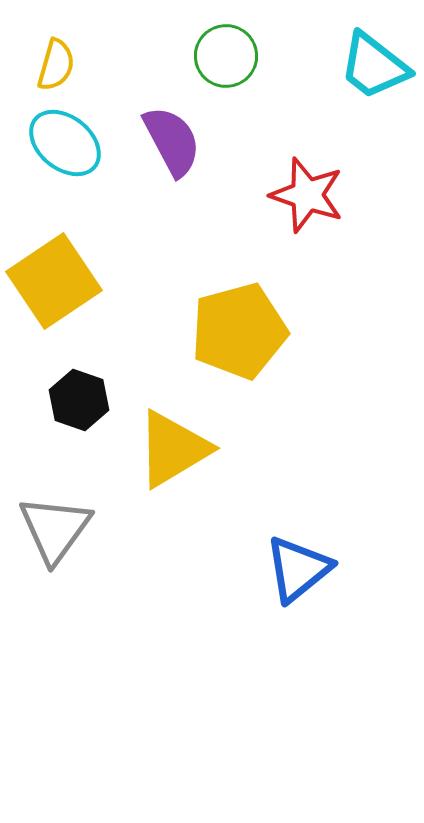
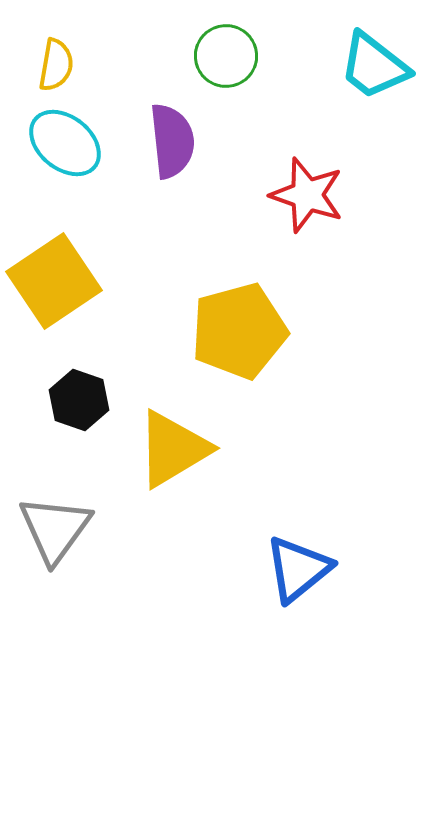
yellow semicircle: rotated 6 degrees counterclockwise
purple semicircle: rotated 22 degrees clockwise
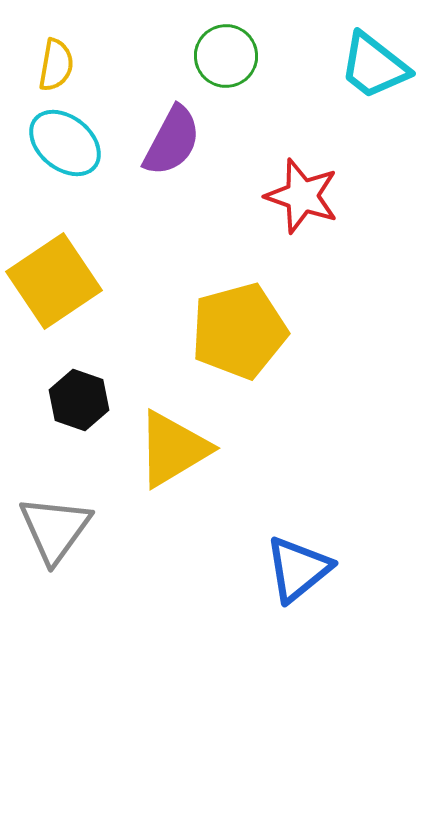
purple semicircle: rotated 34 degrees clockwise
red star: moved 5 px left, 1 px down
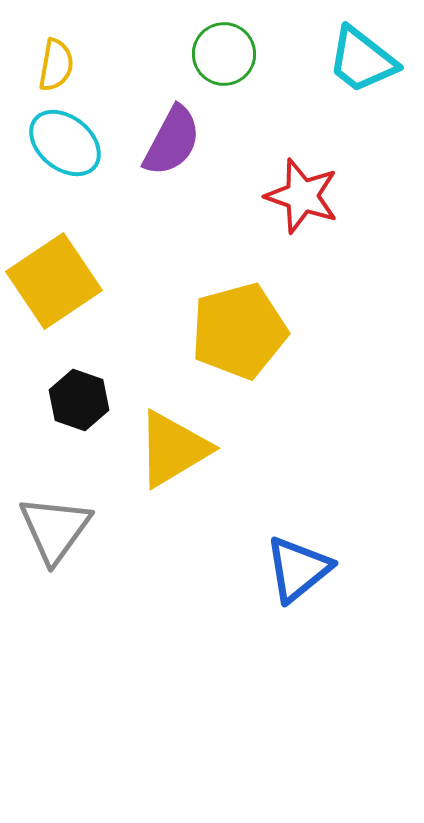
green circle: moved 2 px left, 2 px up
cyan trapezoid: moved 12 px left, 6 px up
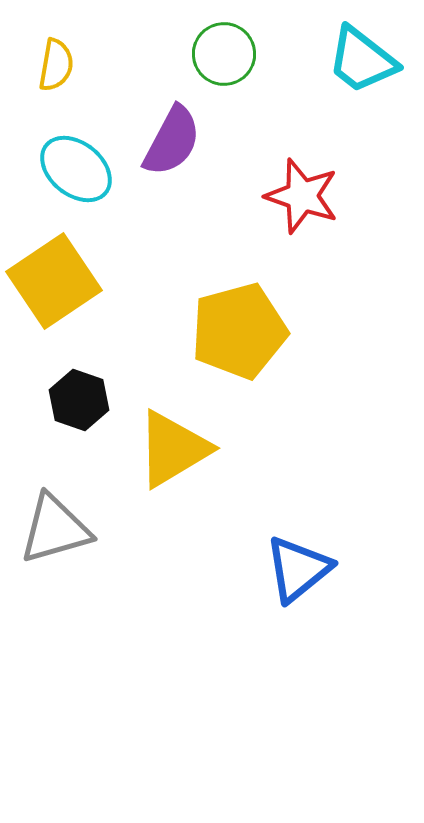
cyan ellipse: moved 11 px right, 26 px down
gray triangle: rotated 38 degrees clockwise
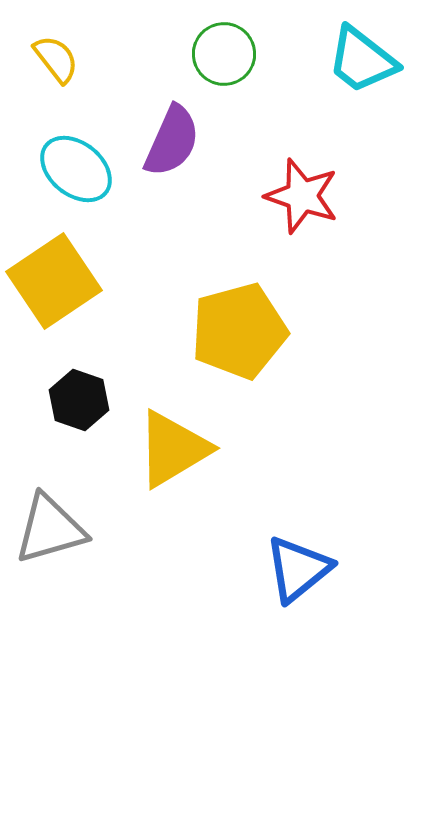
yellow semicircle: moved 6 px up; rotated 48 degrees counterclockwise
purple semicircle: rotated 4 degrees counterclockwise
gray triangle: moved 5 px left
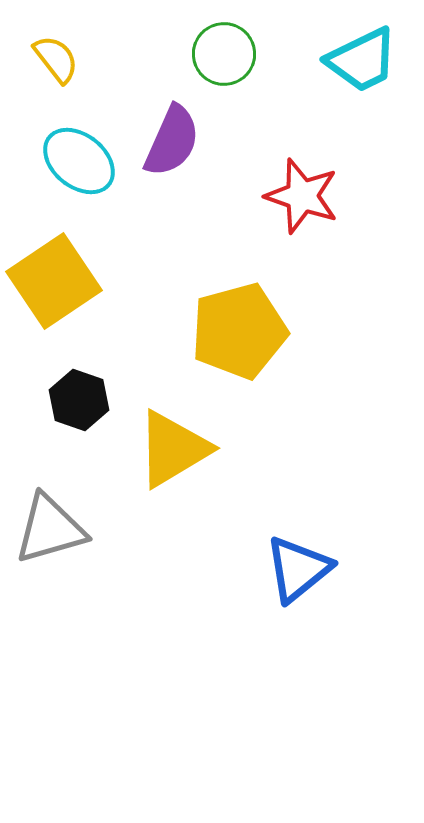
cyan trapezoid: rotated 64 degrees counterclockwise
cyan ellipse: moved 3 px right, 8 px up
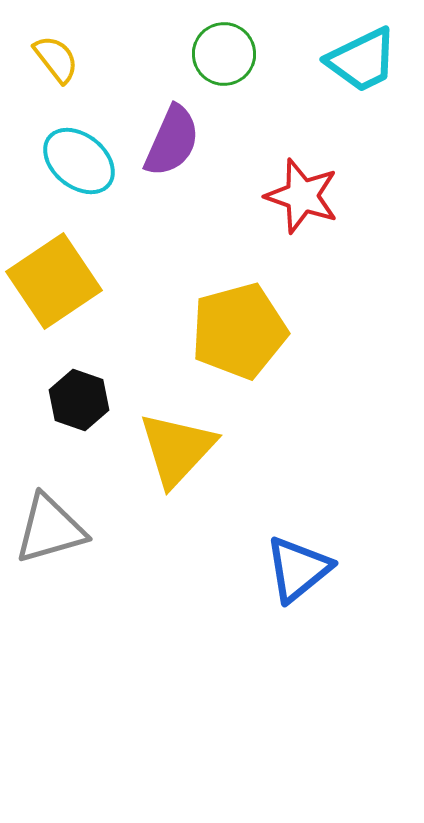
yellow triangle: moved 4 px right; rotated 16 degrees counterclockwise
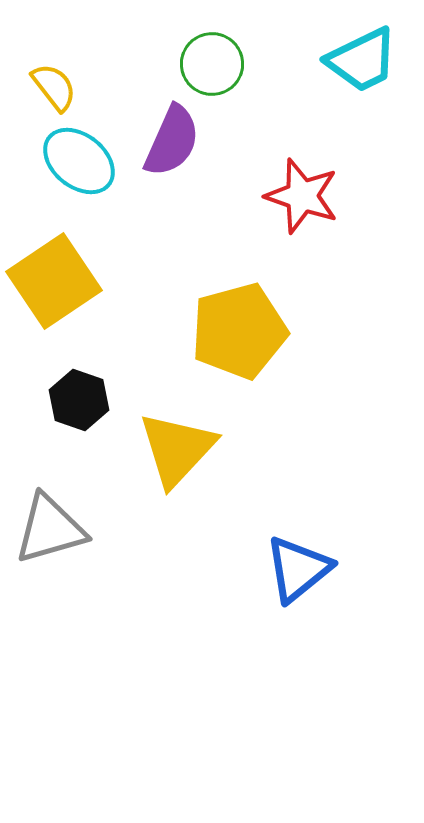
green circle: moved 12 px left, 10 px down
yellow semicircle: moved 2 px left, 28 px down
